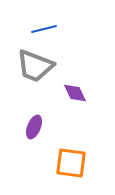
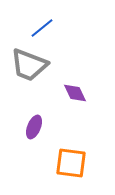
blue line: moved 2 px left, 1 px up; rotated 25 degrees counterclockwise
gray trapezoid: moved 6 px left, 1 px up
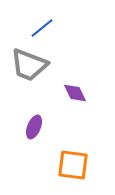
orange square: moved 2 px right, 2 px down
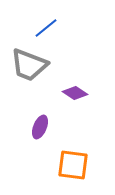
blue line: moved 4 px right
purple diamond: rotated 30 degrees counterclockwise
purple ellipse: moved 6 px right
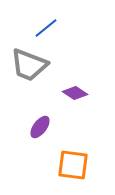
purple ellipse: rotated 15 degrees clockwise
